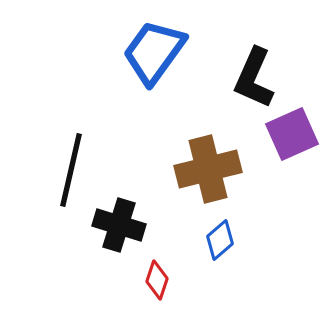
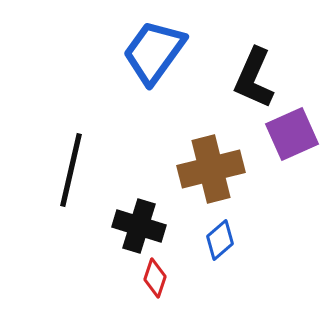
brown cross: moved 3 px right
black cross: moved 20 px right, 1 px down
red diamond: moved 2 px left, 2 px up
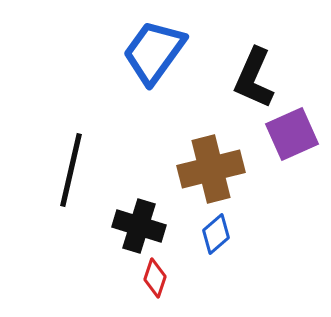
blue diamond: moved 4 px left, 6 px up
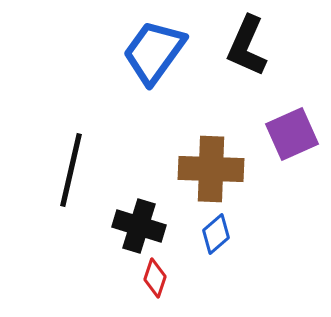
black L-shape: moved 7 px left, 32 px up
brown cross: rotated 16 degrees clockwise
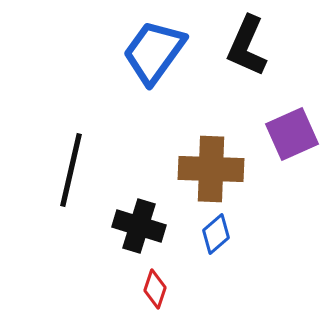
red diamond: moved 11 px down
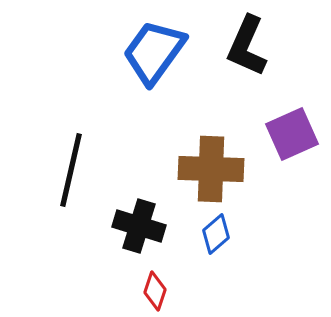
red diamond: moved 2 px down
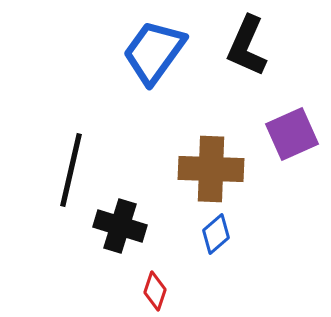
black cross: moved 19 px left
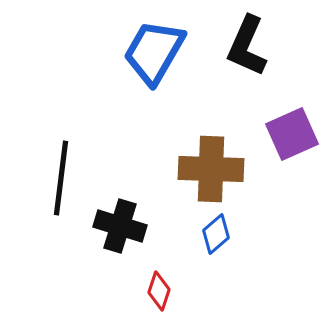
blue trapezoid: rotated 6 degrees counterclockwise
black line: moved 10 px left, 8 px down; rotated 6 degrees counterclockwise
red diamond: moved 4 px right
